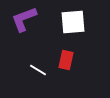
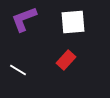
red rectangle: rotated 30 degrees clockwise
white line: moved 20 px left
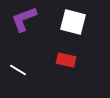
white square: rotated 20 degrees clockwise
red rectangle: rotated 60 degrees clockwise
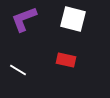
white square: moved 3 px up
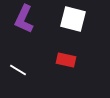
purple L-shape: rotated 44 degrees counterclockwise
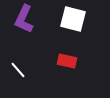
red rectangle: moved 1 px right, 1 px down
white line: rotated 18 degrees clockwise
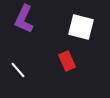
white square: moved 8 px right, 8 px down
red rectangle: rotated 54 degrees clockwise
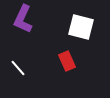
purple L-shape: moved 1 px left
white line: moved 2 px up
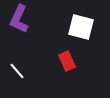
purple L-shape: moved 4 px left
white line: moved 1 px left, 3 px down
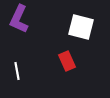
white line: rotated 30 degrees clockwise
